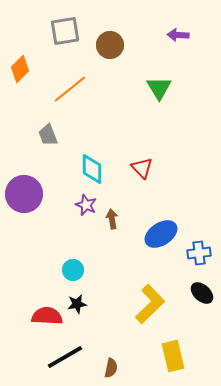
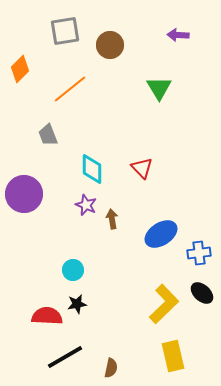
yellow L-shape: moved 14 px right
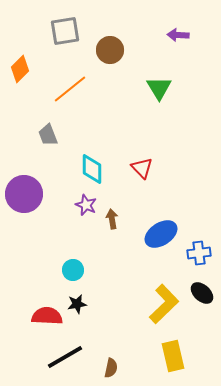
brown circle: moved 5 px down
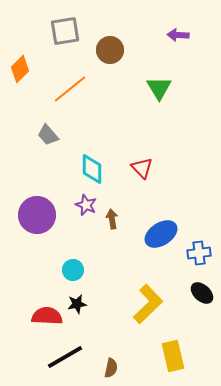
gray trapezoid: rotated 20 degrees counterclockwise
purple circle: moved 13 px right, 21 px down
yellow L-shape: moved 16 px left
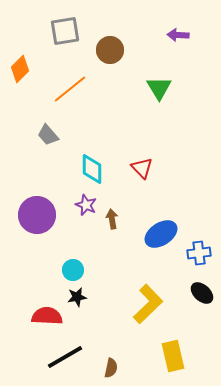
black star: moved 7 px up
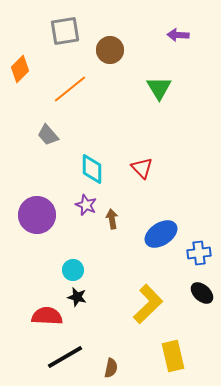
black star: rotated 24 degrees clockwise
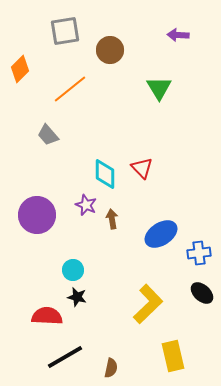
cyan diamond: moved 13 px right, 5 px down
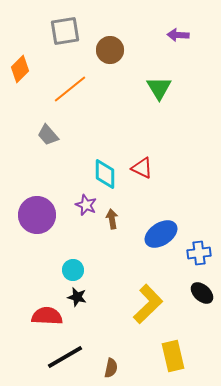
red triangle: rotated 20 degrees counterclockwise
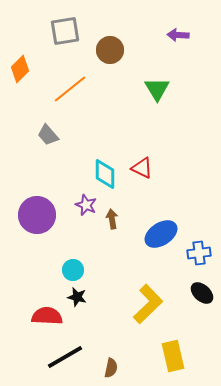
green triangle: moved 2 px left, 1 px down
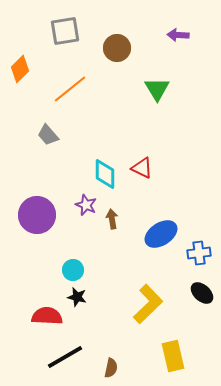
brown circle: moved 7 px right, 2 px up
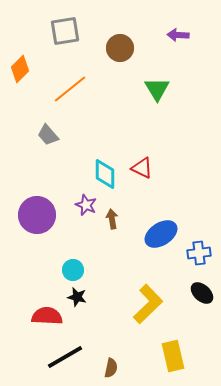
brown circle: moved 3 px right
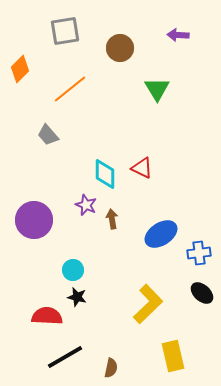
purple circle: moved 3 px left, 5 px down
